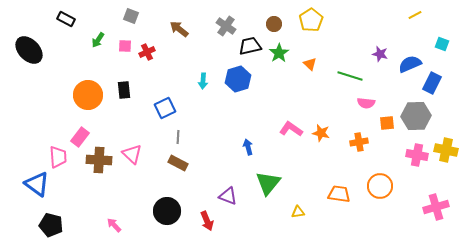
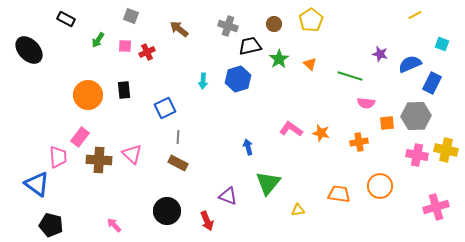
gray cross at (226, 26): moved 2 px right; rotated 18 degrees counterclockwise
green star at (279, 53): moved 6 px down
yellow triangle at (298, 212): moved 2 px up
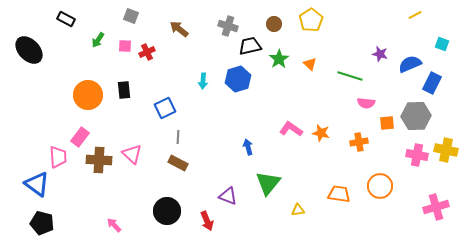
black pentagon at (51, 225): moved 9 px left, 2 px up
